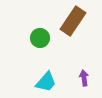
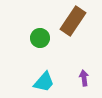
cyan trapezoid: moved 2 px left
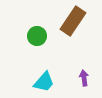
green circle: moved 3 px left, 2 px up
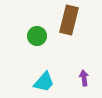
brown rectangle: moved 4 px left, 1 px up; rotated 20 degrees counterclockwise
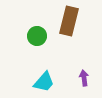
brown rectangle: moved 1 px down
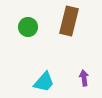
green circle: moved 9 px left, 9 px up
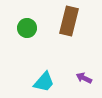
green circle: moved 1 px left, 1 px down
purple arrow: rotated 56 degrees counterclockwise
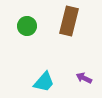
green circle: moved 2 px up
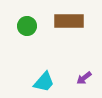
brown rectangle: rotated 76 degrees clockwise
purple arrow: rotated 63 degrees counterclockwise
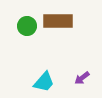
brown rectangle: moved 11 px left
purple arrow: moved 2 px left
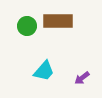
cyan trapezoid: moved 11 px up
